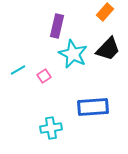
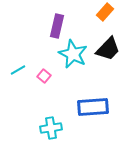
pink square: rotated 16 degrees counterclockwise
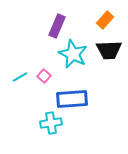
orange rectangle: moved 8 px down
purple rectangle: rotated 10 degrees clockwise
black trapezoid: moved 1 px right, 1 px down; rotated 44 degrees clockwise
cyan line: moved 2 px right, 7 px down
blue rectangle: moved 21 px left, 8 px up
cyan cross: moved 5 px up
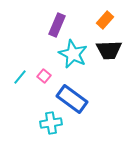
purple rectangle: moved 1 px up
cyan line: rotated 21 degrees counterclockwise
blue rectangle: rotated 40 degrees clockwise
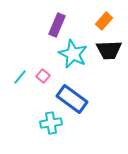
orange rectangle: moved 1 px left, 1 px down
pink square: moved 1 px left
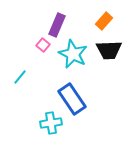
pink square: moved 31 px up
blue rectangle: rotated 20 degrees clockwise
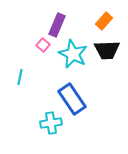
black trapezoid: moved 2 px left
cyan line: rotated 28 degrees counterclockwise
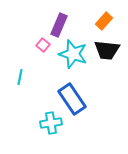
purple rectangle: moved 2 px right
black trapezoid: rotated 8 degrees clockwise
cyan star: rotated 8 degrees counterclockwise
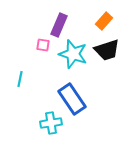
pink square: rotated 32 degrees counterclockwise
black trapezoid: rotated 24 degrees counterclockwise
cyan line: moved 2 px down
